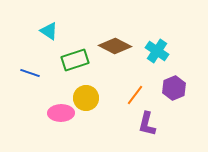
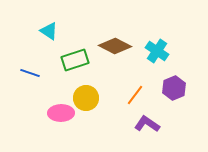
purple L-shape: rotated 110 degrees clockwise
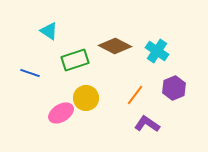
pink ellipse: rotated 30 degrees counterclockwise
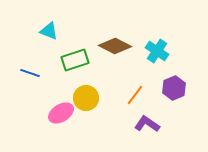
cyan triangle: rotated 12 degrees counterclockwise
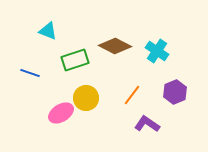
cyan triangle: moved 1 px left
purple hexagon: moved 1 px right, 4 px down
orange line: moved 3 px left
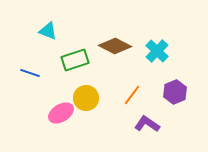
cyan cross: rotated 10 degrees clockwise
